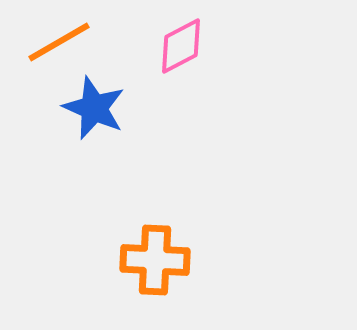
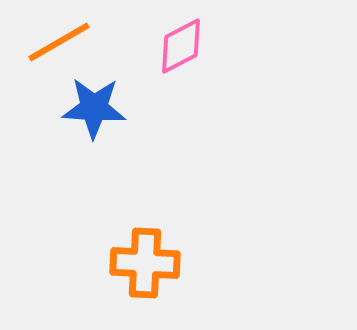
blue star: rotated 20 degrees counterclockwise
orange cross: moved 10 px left, 3 px down
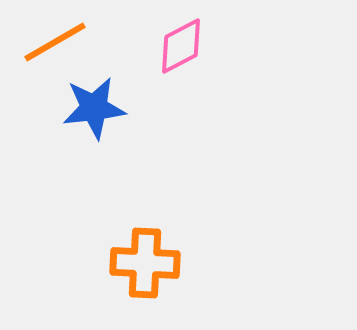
orange line: moved 4 px left
blue star: rotated 10 degrees counterclockwise
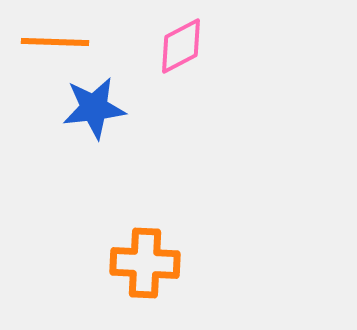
orange line: rotated 32 degrees clockwise
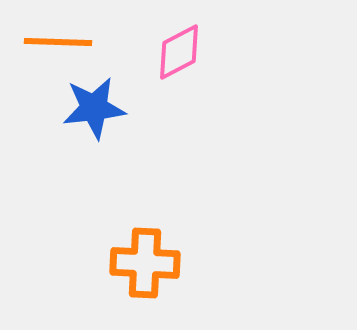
orange line: moved 3 px right
pink diamond: moved 2 px left, 6 px down
